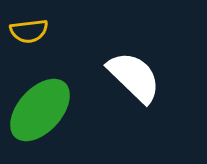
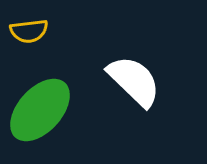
white semicircle: moved 4 px down
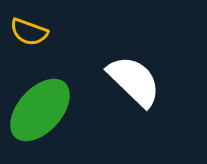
yellow semicircle: moved 1 px down; rotated 27 degrees clockwise
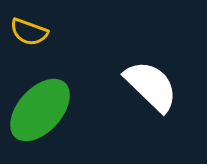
white semicircle: moved 17 px right, 5 px down
